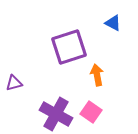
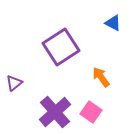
purple square: moved 8 px left; rotated 15 degrees counterclockwise
orange arrow: moved 4 px right, 2 px down; rotated 25 degrees counterclockwise
purple triangle: rotated 24 degrees counterclockwise
purple cross: moved 1 px left, 2 px up; rotated 20 degrees clockwise
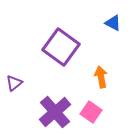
purple square: rotated 21 degrees counterclockwise
orange arrow: rotated 25 degrees clockwise
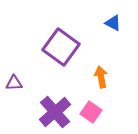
purple triangle: rotated 36 degrees clockwise
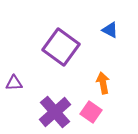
blue triangle: moved 3 px left, 7 px down
orange arrow: moved 2 px right, 6 px down
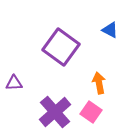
orange arrow: moved 4 px left
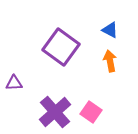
orange arrow: moved 11 px right, 22 px up
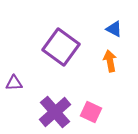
blue triangle: moved 4 px right, 1 px up
pink square: rotated 10 degrees counterclockwise
